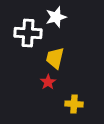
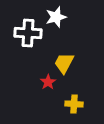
yellow trapezoid: moved 9 px right, 5 px down; rotated 15 degrees clockwise
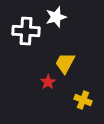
white cross: moved 2 px left, 2 px up
yellow trapezoid: moved 1 px right
yellow cross: moved 9 px right, 4 px up; rotated 18 degrees clockwise
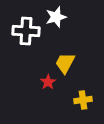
yellow cross: rotated 30 degrees counterclockwise
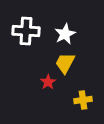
white star: moved 9 px right, 17 px down; rotated 10 degrees counterclockwise
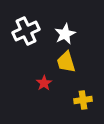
white cross: rotated 28 degrees counterclockwise
yellow trapezoid: moved 1 px right, 1 px up; rotated 45 degrees counterclockwise
red star: moved 4 px left, 1 px down
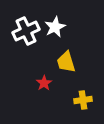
white star: moved 10 px left, 7 px up
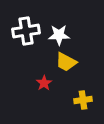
white star: moved 4 px right, 8 px down; rotated 25 degrees clockwise
white cross: rotated 16 degrees clockwise
yellow trapezoid: rotated 45 degrees counterclockwise
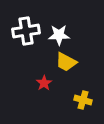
yellow cross: rotated 24 degrees clockwise
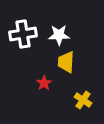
white cross: moved 3 px left, 3 px down
yellow trapezoid: rotated 65 degrees clockwise
yellow cross: rotated 18 degrees clockwise
